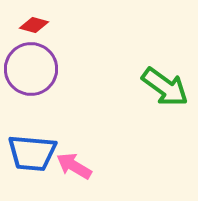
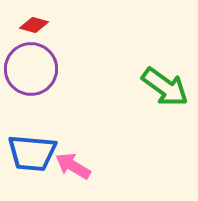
pink arrow: moved 1 px left
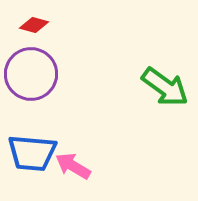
purple circle: moved 5 px down
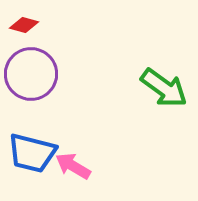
red diamond: moved 10 px left
green arrow: moved 1 px left, 1 px down
blue trapezoid: rotated 9 degrees clockwise
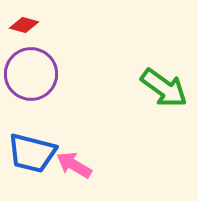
pink arrow: moved 1 px right, 1 px up
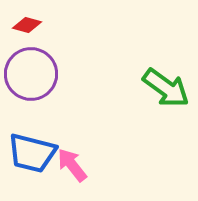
red diamond: moved 3 px right
green arrow: moved 2 px right
pink arrow: moved 2 px left; rotated 21 degrees clockwise
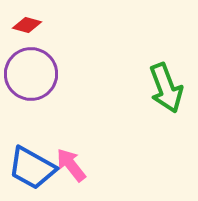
green arrow: rotated 33 degrees clockwise
blue trapezoid: moved 15 px down; rotated 15 degrees clockwise
pink arrow: moved 1 px left
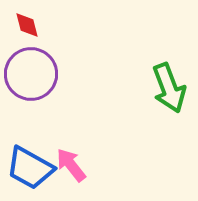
red diamond: rotated 60 degrees clockwise
green arrow: moved 3 px right
blue trapezoid: moved 2 px left
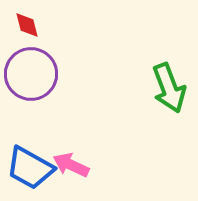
pink arrow: rotated 27 degrees counterclockwise
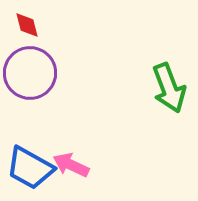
purple circle: moved 1 px left, 1 px up
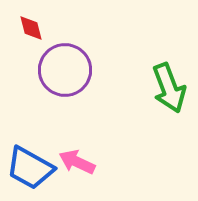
red diamond: moved 4 px right, 3 px down
purple circle: moved 35 px right, 3 px up
pink arrow: moved 6 px right, 3 px up
